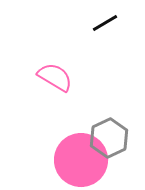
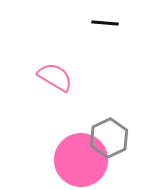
black line: rotated 36 degrees clockwise
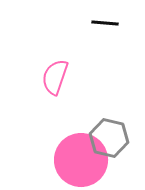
pink semicircle: rotated 102 degrees counterclockwise
gray hexagon: rotated 21 degrees counterclockwise
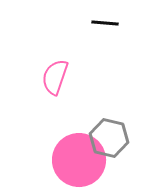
pink circle: moved 2 px left
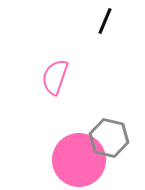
black line: moved 2 px up; rotated 72 degrees counterclockwise
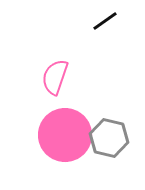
black line: rotated 32 degrees clockwise
pink circle: moved 14 px left, 25 px up
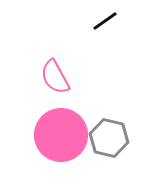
pink semicircle: rotated 48 degrees counterclockwise
pink circle: moved 4 px left
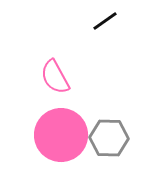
gray hexagon: rotated 12 degrees counterclockwise
